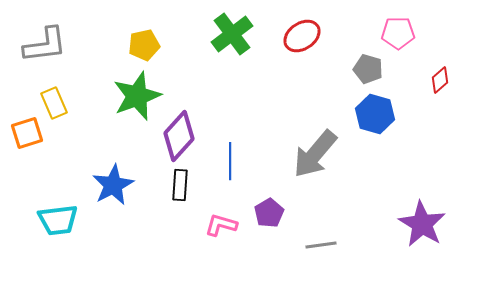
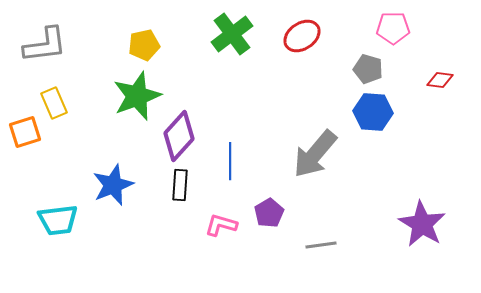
pink pentagon: moved 5 px left, 5 px up
red diamond: rotated 48 degrees clockwise
blue hexagon: moved 2 px left, 2 px up; rotated 12 degrees counterclockwise
orange square: moved 2 px left, 1 px up
blue star: rotated 6 degrees clockwise
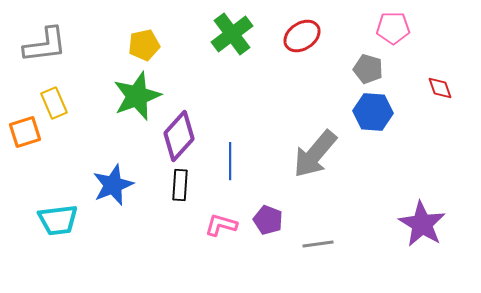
red diamond: moved 8 px down; rotated 64 degrees clockwise
purple pentagon: moved 1 px left, 7 px down; rotated 20 degrees counterclockwise
gray line: moved 3 px left, 1 px up
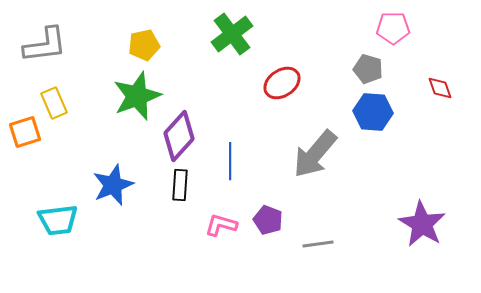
red ellipse: moved 20 px left, 47 px down
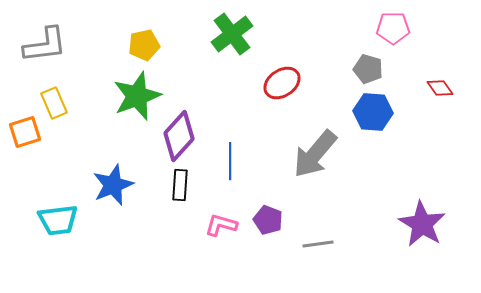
red diamond: rotated 16 degrees counterclockwise
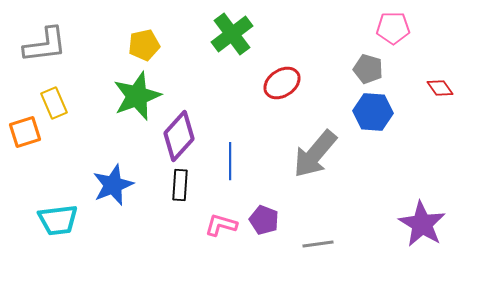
purple pentagon: moved 4 px left
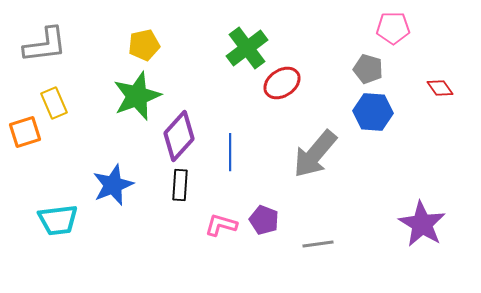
green cross: moved 15 px right, 14 px down
blue line: moved 9 px up
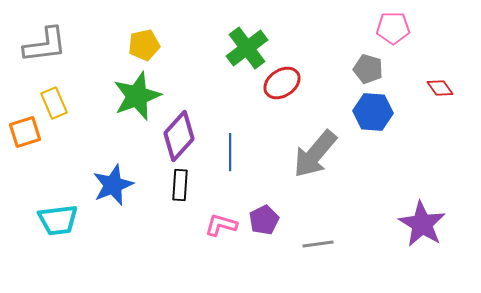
purple pentagon: rotated 24 degrees clockwise
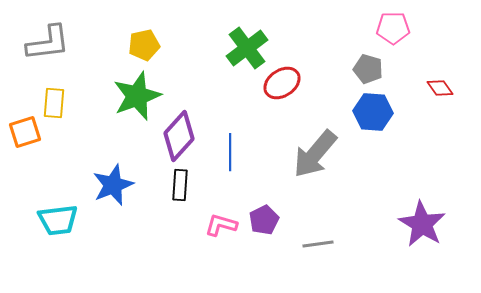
gray L-shape: moved 3 px right, 2 px up
yellow rectangle: rotated 28 degrees clockwise
